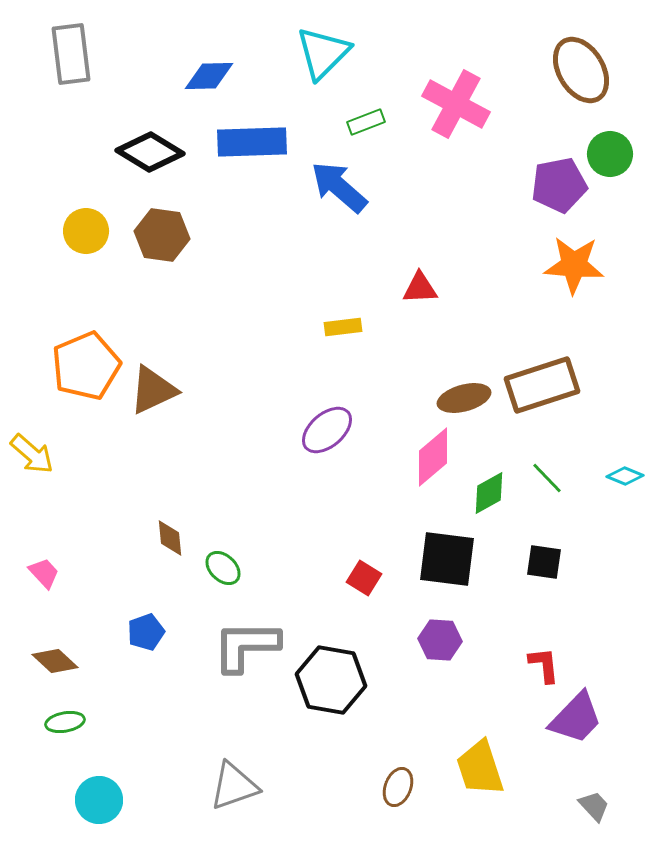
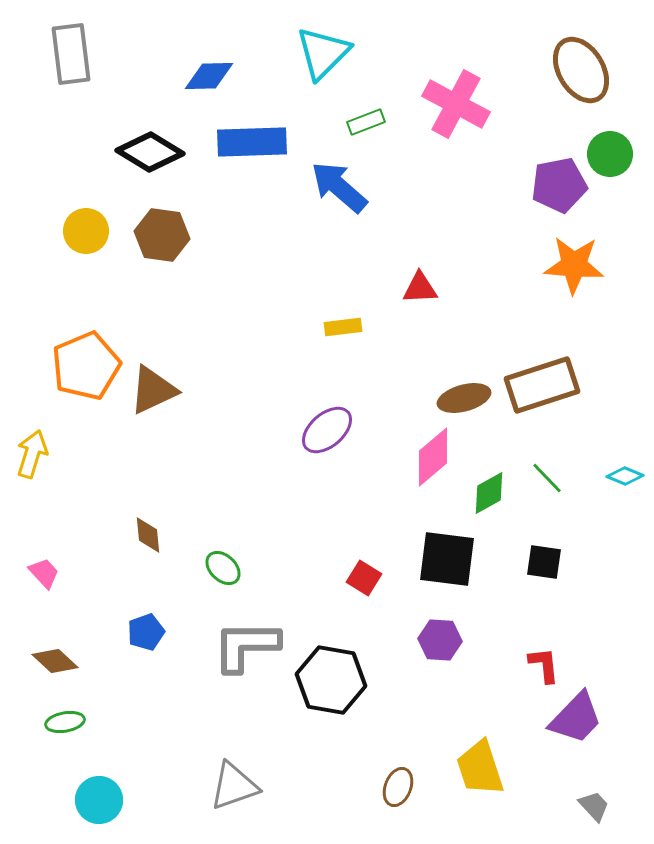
yellow arrow at (32, 454): rotated 114 degrees counterclockwise
brown diamond at (170, 538): moved 22 px left, 3 px up
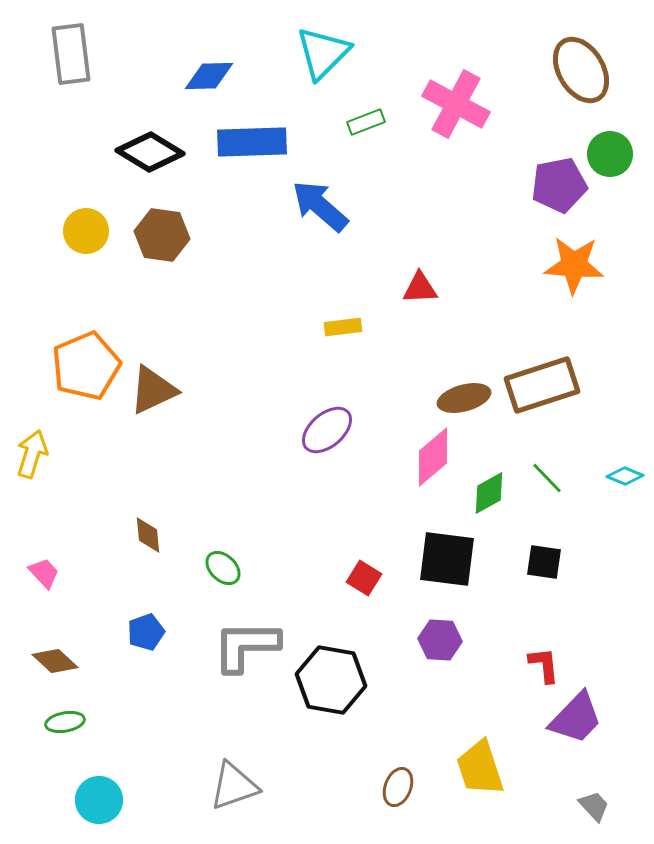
blue arrow at (339, 187): moved 19 px left, 19 px down
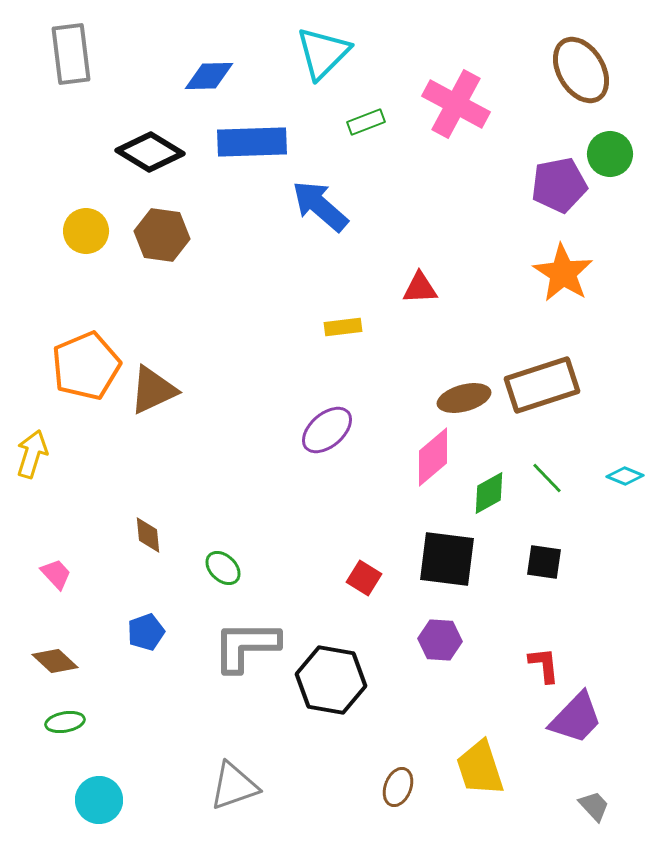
orange star at (574, 265): moved 11 px left, 8 px down; rotated 28 degrees clockwise
pink trapezoid at (44, 573): moved 12 px right, 1 px down
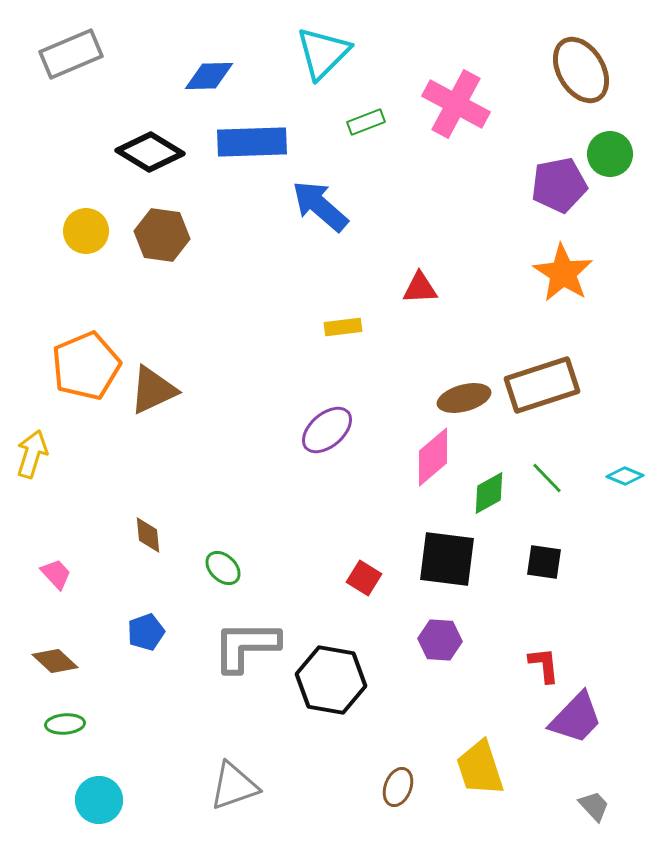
gray rectangle at (71, 54): rotated 74 degrees clockwise
green ellipse at (65, 722): moved 2 px down; rotated 6 degrees clockwise
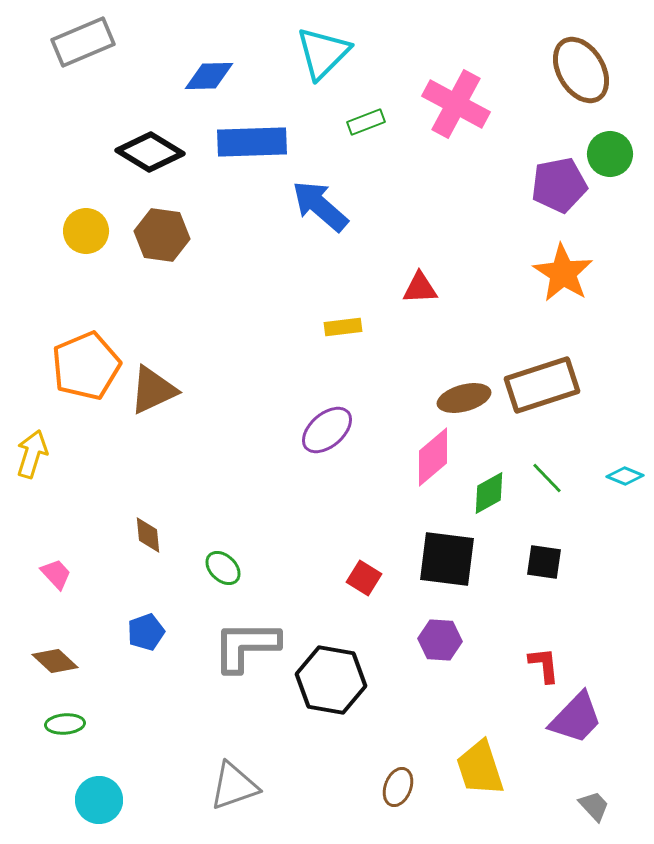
gray rectangle at (71, 54): moved 12 px right, 12 px up
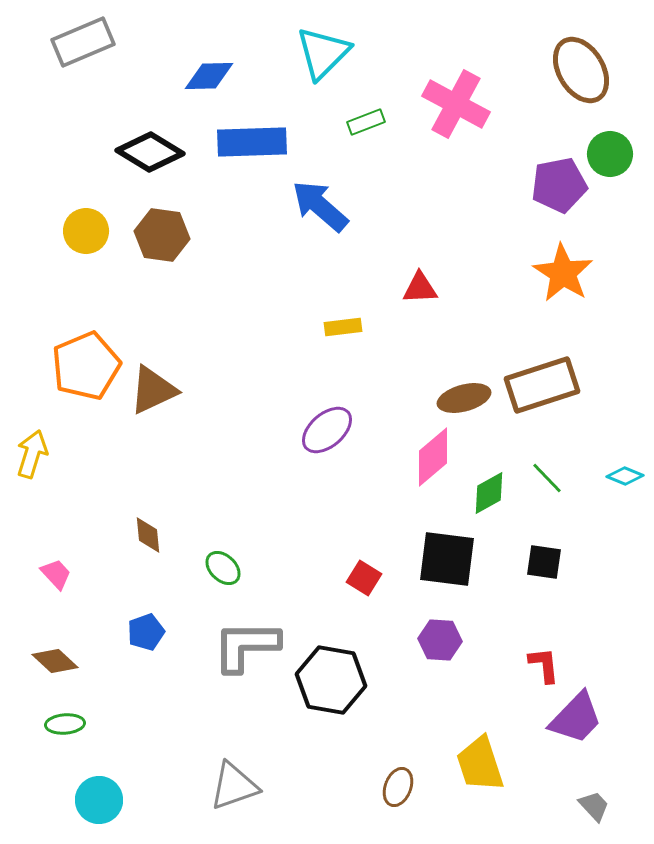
yellow trapezoid at (480, 768): moved 4 px up
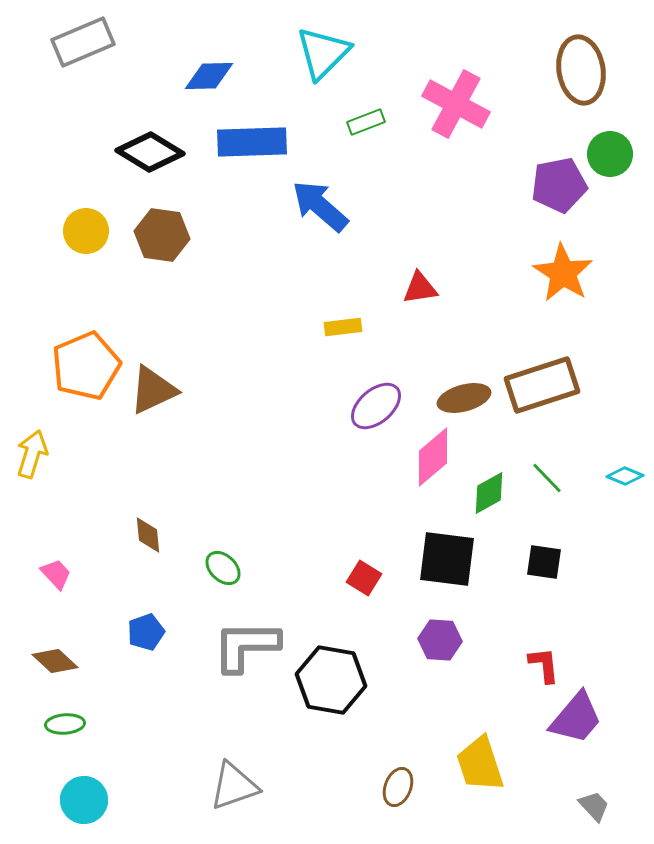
brown ellipse at (581, 70): rotated 22 degrees clockwise
red triangle at (420, 288): rotated 6 degrees counterclockwise
purple ellipse at (327, 430): moved 49 px right, 24 px up
purple trapezoid at (576, 718): rotated 4 degrees counterclockwise
cyan circle at (99, 800): moved 15 px left
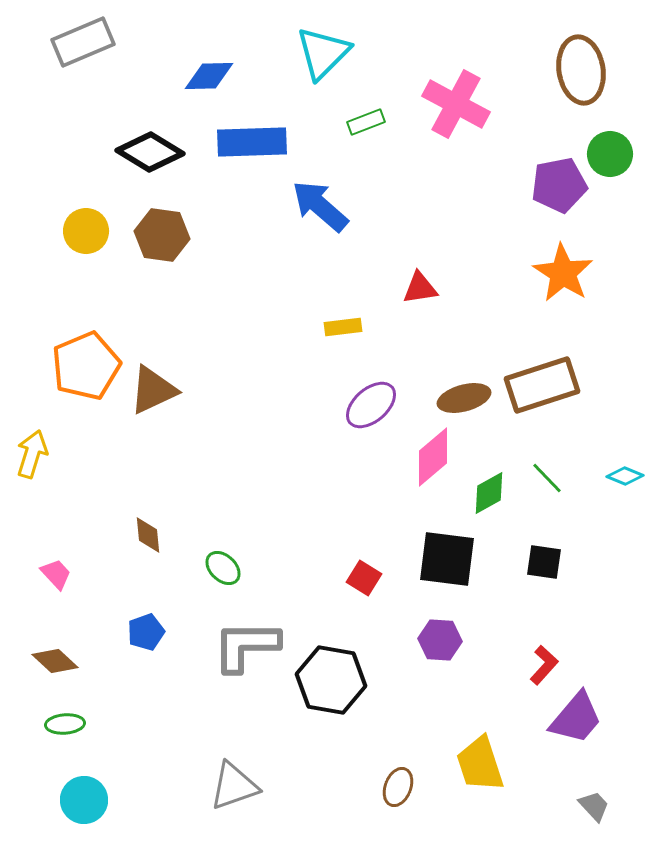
purple ellipse at (376, 406): moved 5 px left, 1 px up
red L-shape at (544, 665): rotated 48 degrees clockwise
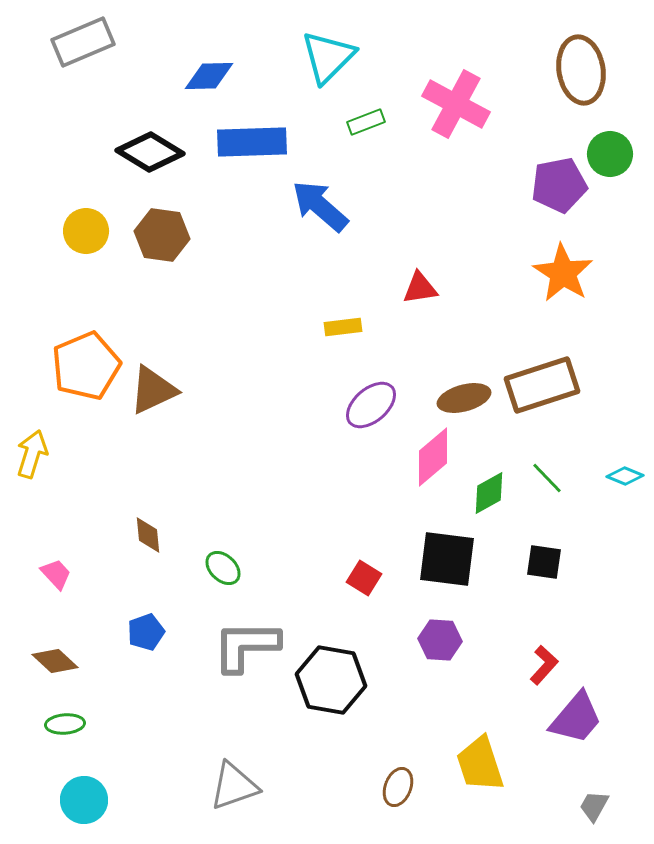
cyan triangle at (323, 53): moved 5 px right, 4 px down
gray trapezoid at (594, 806): rotated 108 degrees counterclockwise
